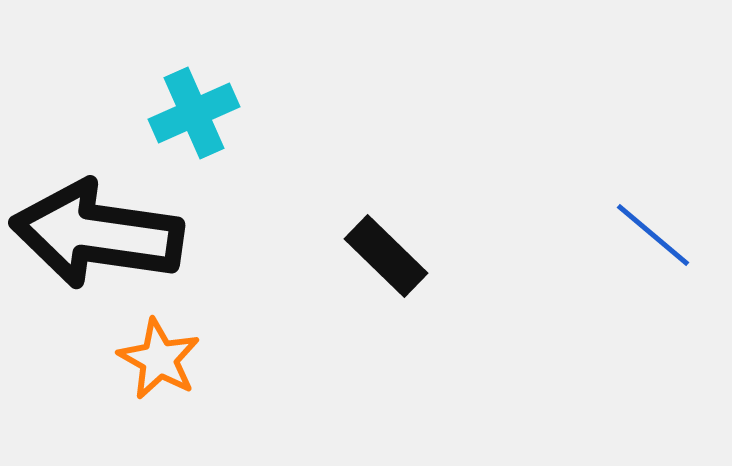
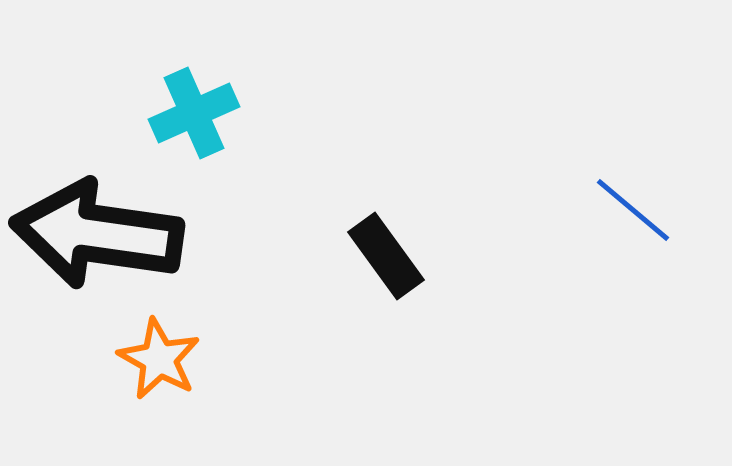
blue line: moved 20 px left, 25 px up
black rectangle: rotated 10 degrees clockwise
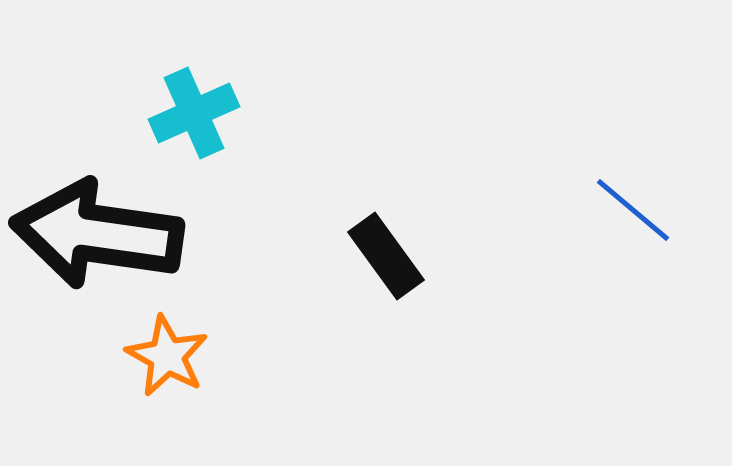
orange star: moved 8 px right, 3 px up
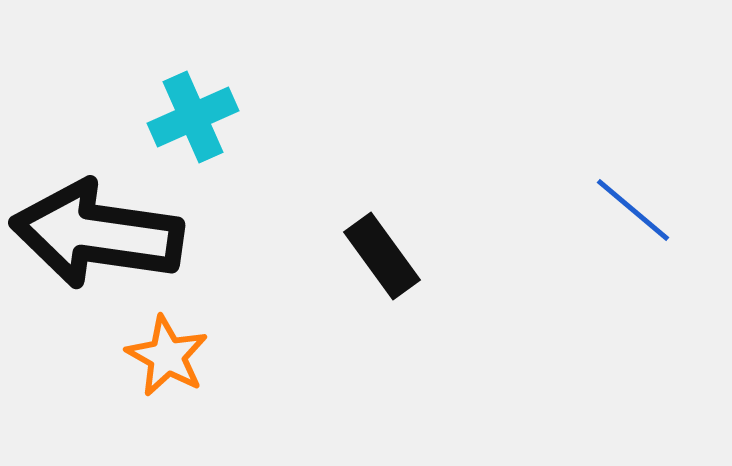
cyan cross: moved 1 px left, 4 px down
black rectangle: moved 4 px left
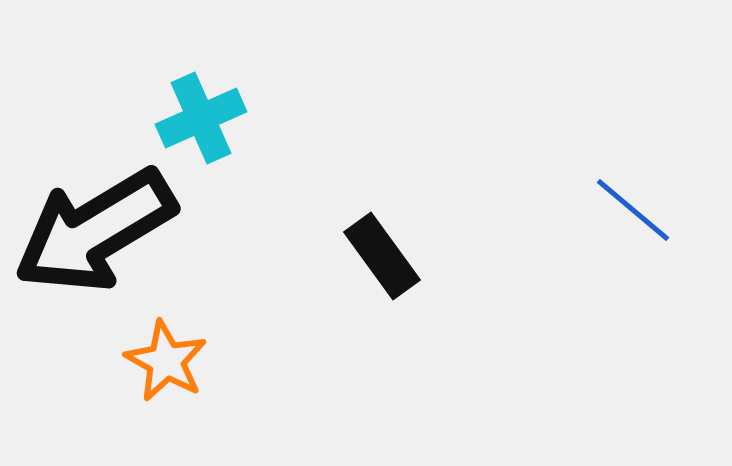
cyan cross: moved 8 px right, 1 px down
black arrow: moved 2 px left, 3 px up; rotated 39 degrees counterclockwise
orange star: moved 1 px left, 5 px down
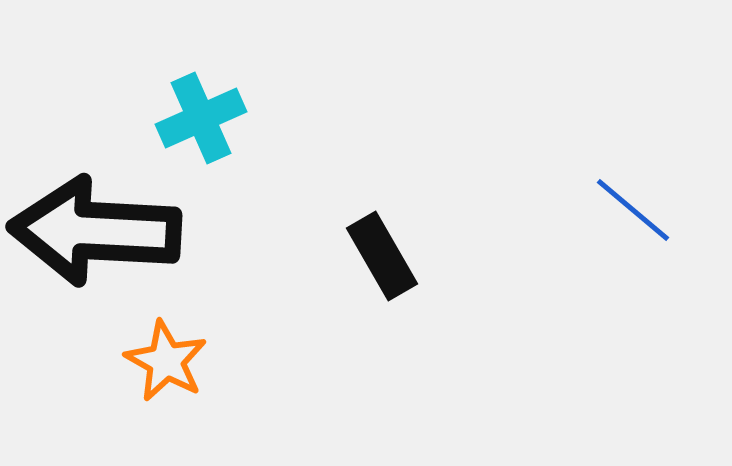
black arrow: rotated 34 degrees clockwise
black rectangle: rotated 6 degrees clockwise
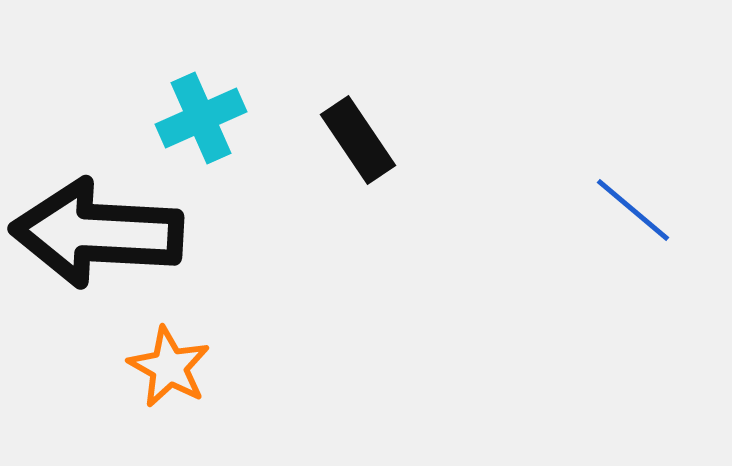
black arrow: moved 2 px right, 2 px down
black rectangle: moved 24 px left, 116 px up; rotated 4 degrees counterclockwise
orange star: moved 3 px right, 6 px down
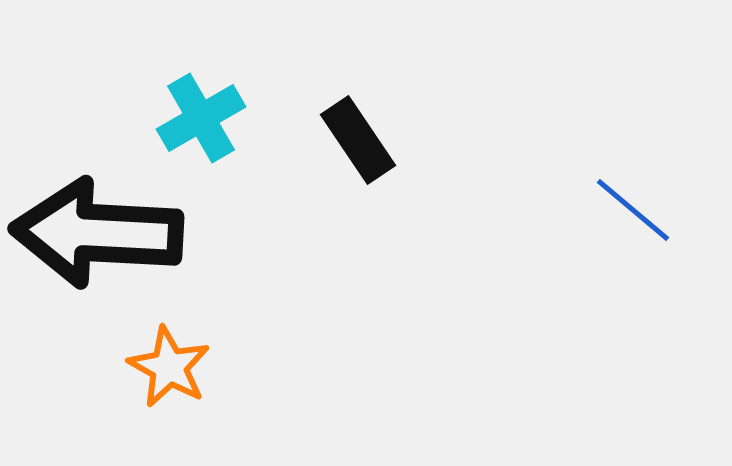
cyan cross: rotated 6 degrees counterclockwise
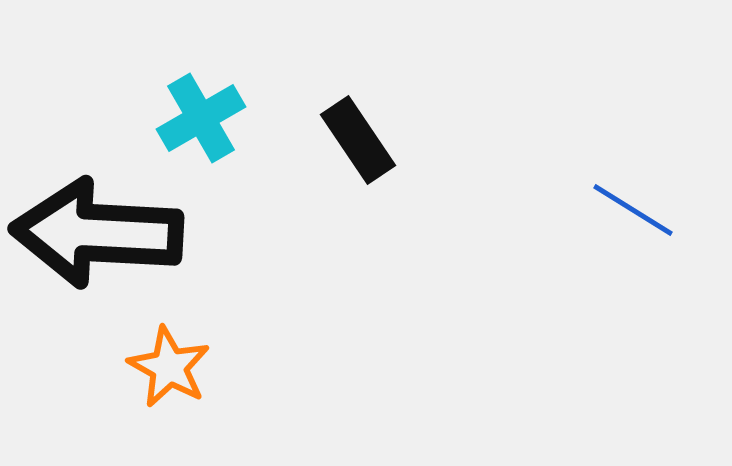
blue line: rotated 8 degrees counterclockwise
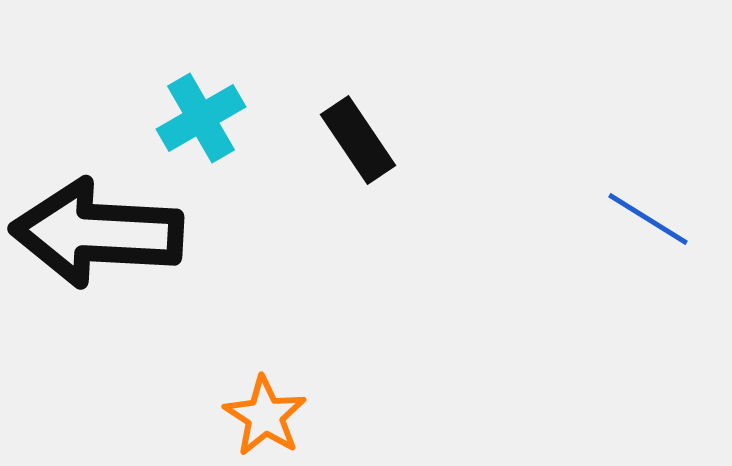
blue line: moved 15 px right, 9 px down
orange star: moved 96 px right, 49 px down; rotated 4 degrees clockwise
